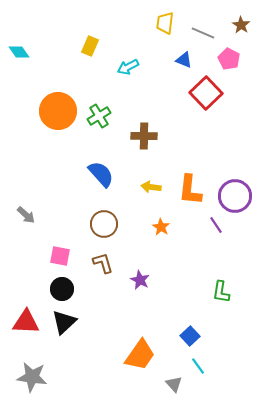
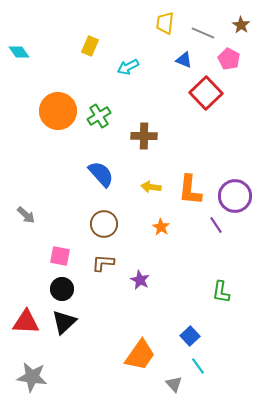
brown L-shape: rotated 70 degrees counterclockwise
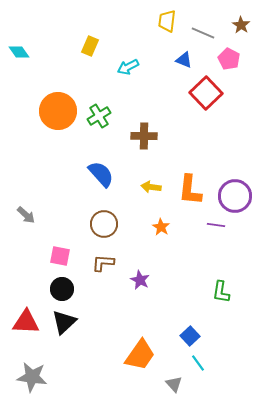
yellow trapezoid: moved 2 px right, 2 px up
purple line: rotated 48 degrees counterclockwise
cyan line: moved 3 px up
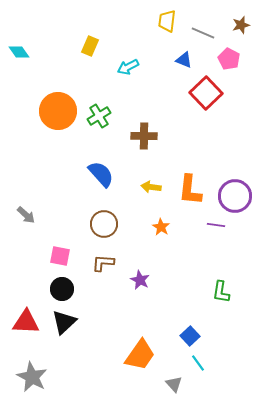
brown star: rotated 24 degrees clockwise
gray star: rotated 20 degrees clockwise
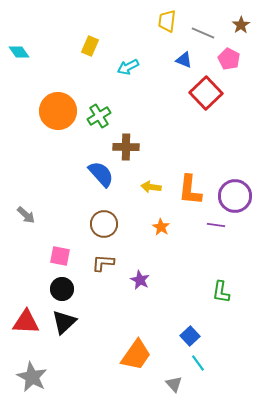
brown star: rotated 18 degrees counterclockwise
brown cross: moved 18 px left, 11 px down
orange trapezoid: moved 4 px left
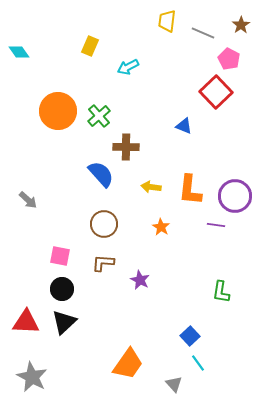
blue triangle: moved 66 px down
red square: moved 10 px right, 1 px up
green cross: rotated 10 degrees counterclockwise
gray arrow: moved 2 px right, 15 px up
orange trapezoid: moved 8 px left, 9 px down
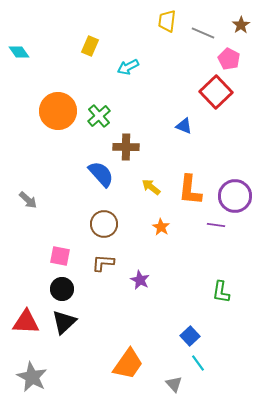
yellow arrow: rotated 30 degrees clockwise
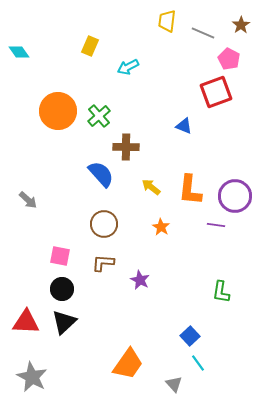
red square: rotated 24 degrees clockwise
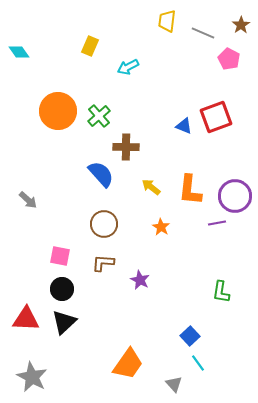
red square: moved 25 px down
purple line: moved 1 px right, 2 px up; rotated 18 degrees counterclockwise
red triangle: moved 3 px up
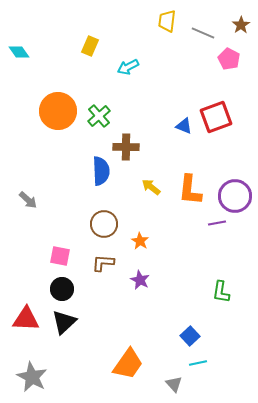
blue semicircle: moved 3 px up; rotated 40 degrees clockwise
orange star: moved 21 px left, 14 px down
cyan line: rotated 66 degrees counterclockwise
